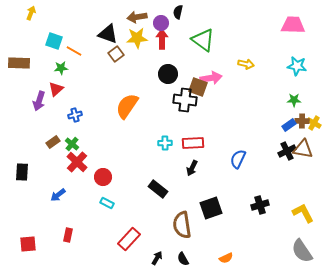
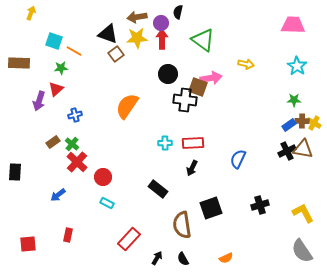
cyan star at (297, 66): rotated 24 degrees clockwise
black rectangle at (22, 172): moved 7 px left
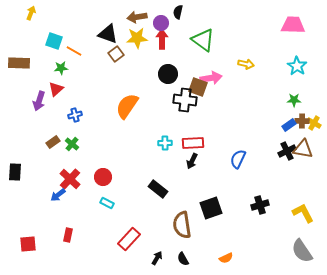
red cross at (77, 162): moved 7 px left, 17 px down
black arrow at (192, 168): moved 7 px up
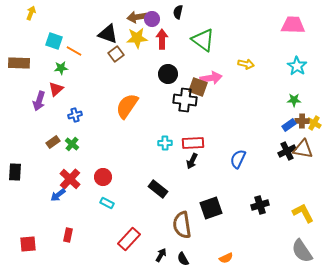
purple circle at (161, 23): moved 9 px left, 4 px up
black arrow at (157, 258): moved 4 px right, 3 px up
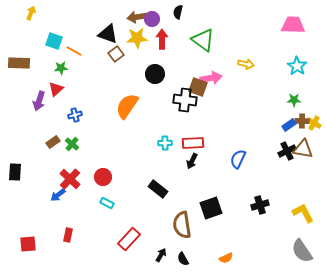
black circle at (168, 74): moved 13 px left
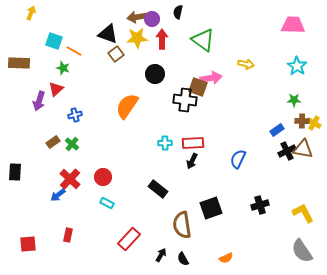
green star at (61, 68): moved 2 px right; rotated 24 degrees clockwise
blue rectangle at (289, 125): moved 12 px left, 5 px down
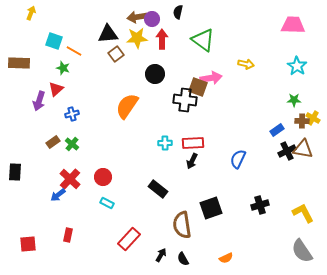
black triangle at (108, 34): rotated 25 degrees counterclockwise
blue cross at (75, 115): moved 3 px left, 1 px up
yellow cross at (314, 123): moved 1 px left, 5 px up
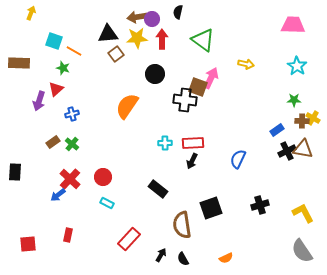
pink arrow at (211, 78): rotated 55 degrees counterclockwise
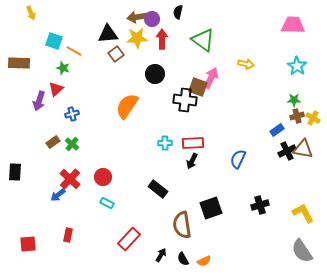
yellow arrow at (31, 13): rotated 136 degrees clockwise
brown cross at (302, 121): moved 5 px left, 5 px up; rotated 16 degrees counterclockwise
orange semicircle at (226, 258): moved 22 px left, 3 px down
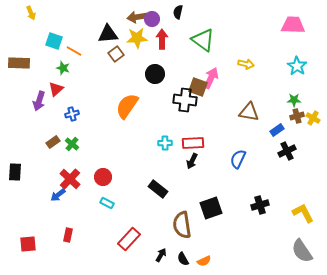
brown triangle at (303, 149): moved 54 px left, 37 px up
